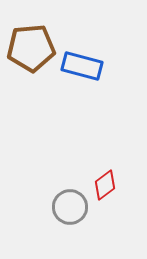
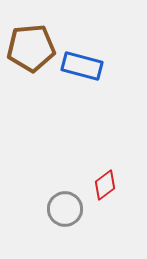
gray circle: moved 5 px left, 2 px down
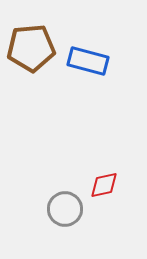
blue rectangle: moved 6 px right, 5 px up
red diamond: moved 1 px left; rotated 24 degrees clockwise
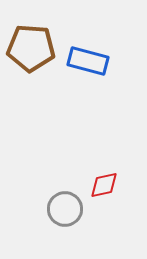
brown pentagon: rotated 9 degrees clockwise
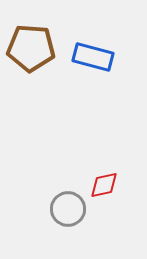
blue rectangle: moved 5 px right, 4 px up
gray circle: moved 3 px right
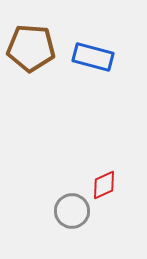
red diamond: rotated 12 degrees counterclockwise
gray circle: moved 4 px right, 2 px down
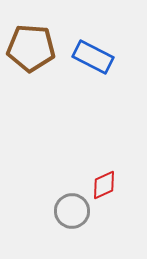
blue rectangle: rotated 12 degrees clockwise
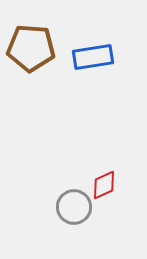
blue rectangle: rotated 36 degrees counterclockwise
gray circle: moved 2 px right, 4 px up
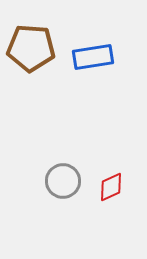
red diamond: moved 7 px right, 2 px down
gray circle: moved 11 px left, 26 px up
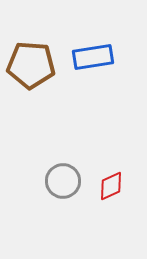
brown pentagon: moved 17 px down
red diamond: moved 1 px up
